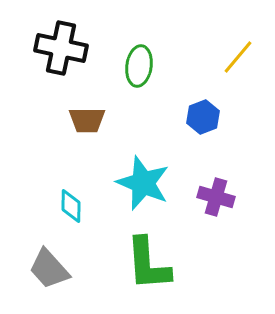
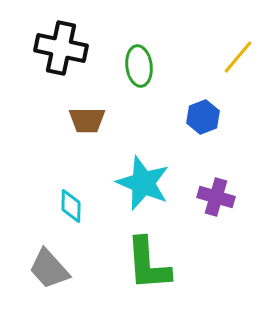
green ellipse: rotated 15 degrees counterclockwise
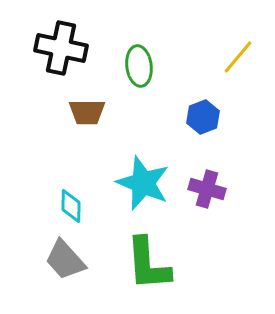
brown trapezoid: moved 8 px up
purple cross: moved 9 px left, 8 px up
gray trapezoid: moved 16 px right, 9 px up
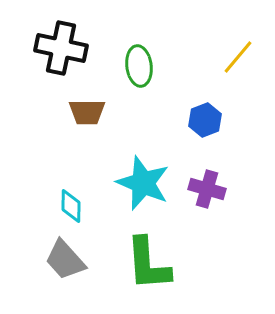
blue hexagon: moved 2 px right, 3 px down
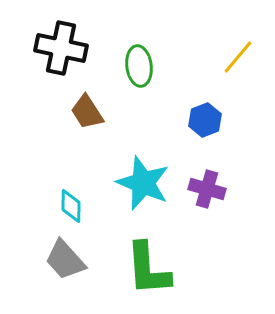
brown trapezoid: rotated 57 degrees clockwise
green L-shape: moved 5 px down
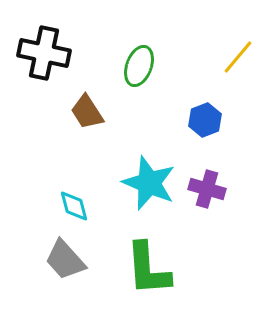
black cross: moved 17 px left, 5 px down
green ellipse: rotated 27 degrees clockwise
cyan star: moved 6 px right
cyan diamond: moved 3 px right; rotated 16 degrees counterclockwise
